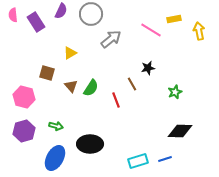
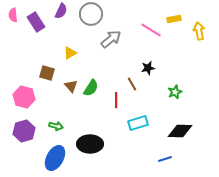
red line: rotated 21 degrees clockwise
cyan rectangle: moved 38 px up
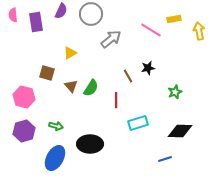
purple rectangle: rotated 24 degrees clockwise
brown line: moved 4 px left, 8 px up
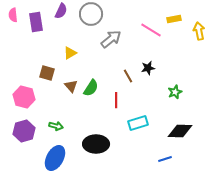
black ellipse: moved 6 px right
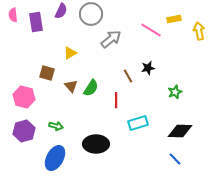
blue line: moved 10 px right; rotated 64 degrees clockwise
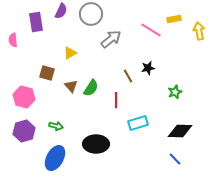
pink semicircle: moved 25 px down
